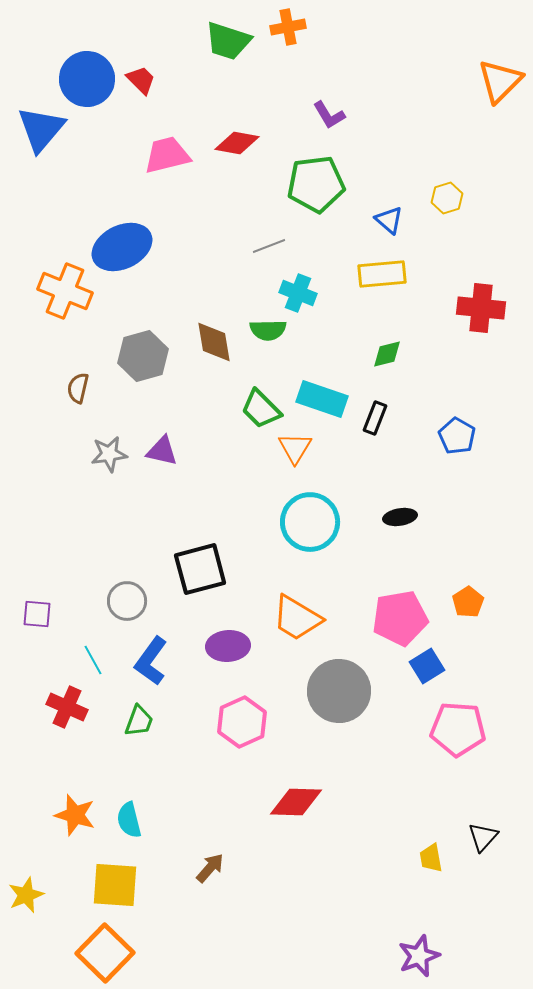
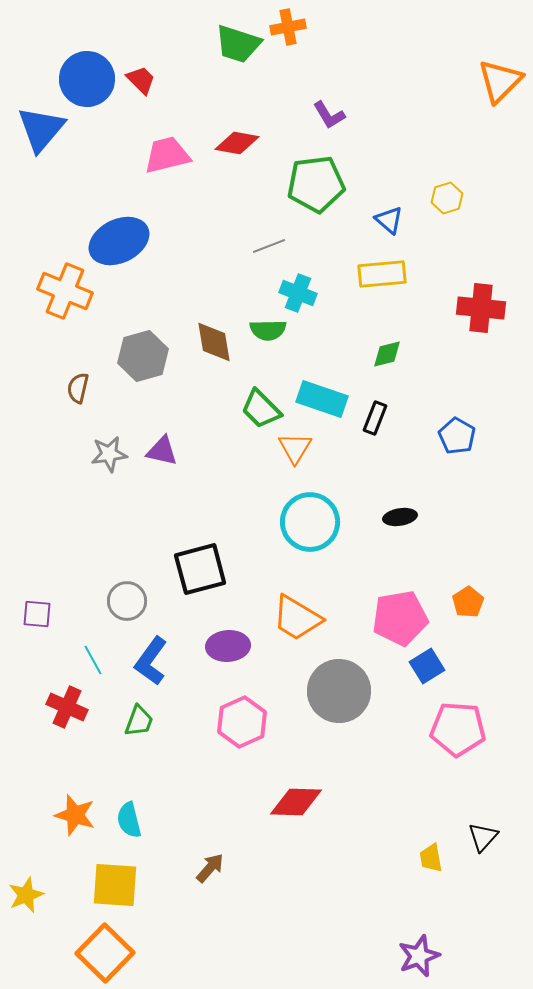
green trapezoid at (228, 41): moved 10 px right, 3 px down
blue ellipse at (122, 247): moved 3 px left, 6 px up
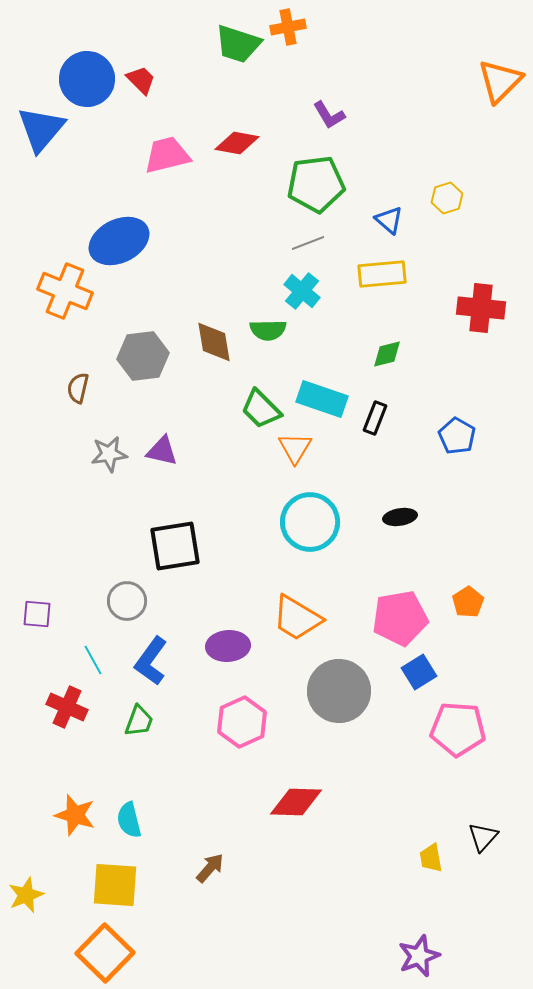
gray line at (269, 246): moved 39 px right, 3 px up
cyan cross at (298, 293): moved 4 px right, 2 px up; rotated 18 degrees clockwise
gray hexagon at (143, 356): rotated 9 degrees clockwise
black square at (200, 569): moved 25 px left, 23 px up; rotated 6 degrees clockwise
blue square at (427, 666): moved 8 px left, 6 px down
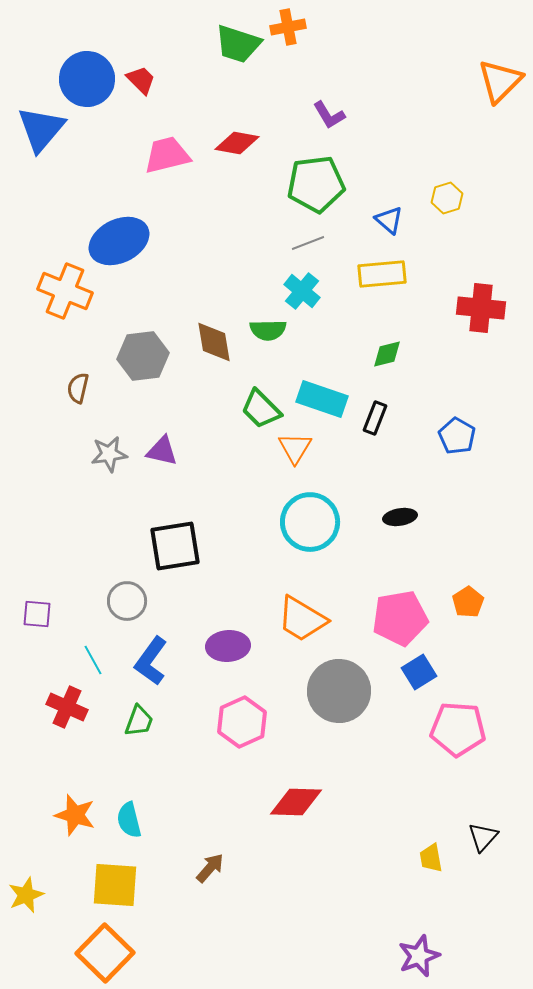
orange trapezoid at (297, 618): moved 5 px right, 1 px down
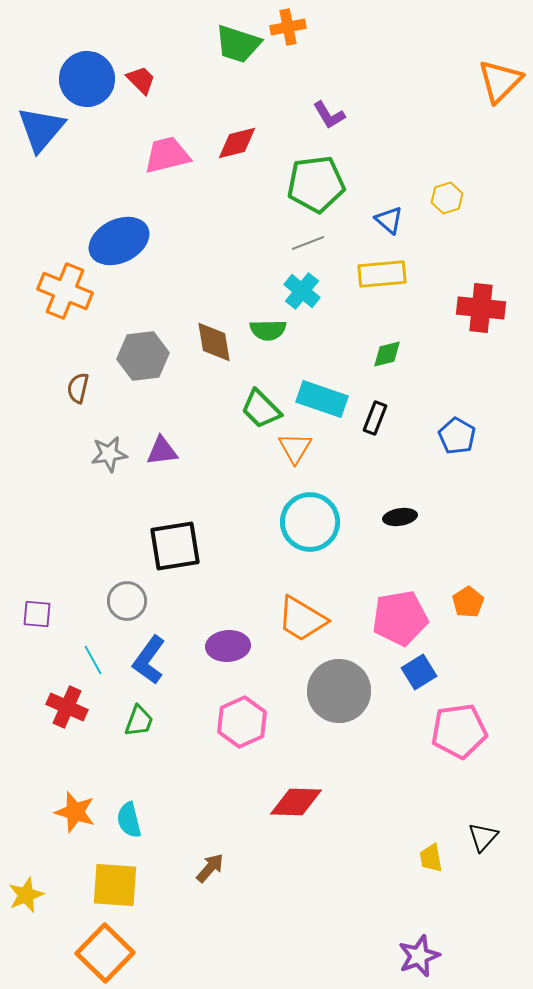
red diamond at (237, 143): rotated 24 degrees counterclockwise
purple triangle at (162, 451): rotated 20 degrees counterclockwise
blue L-shape at (151, 661): moved 2 px left, 1 px up
pink pentagon at (458, 729): moved 1 px right, 2 px down; rotated 12 degrees counterclockwise
orange star at (75, 815): moved 3 px up
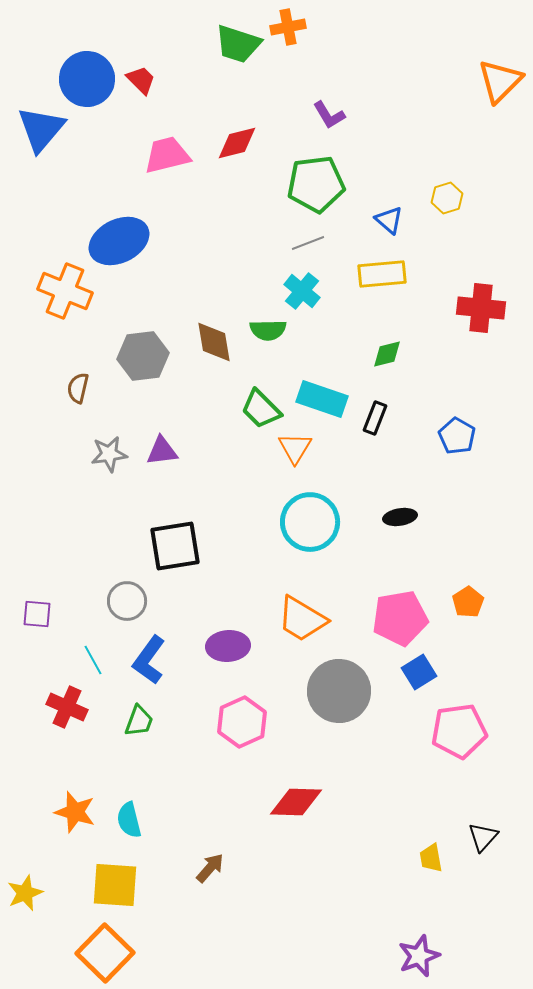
yellow star at (26, 895): moved 1 px left, 2 px up
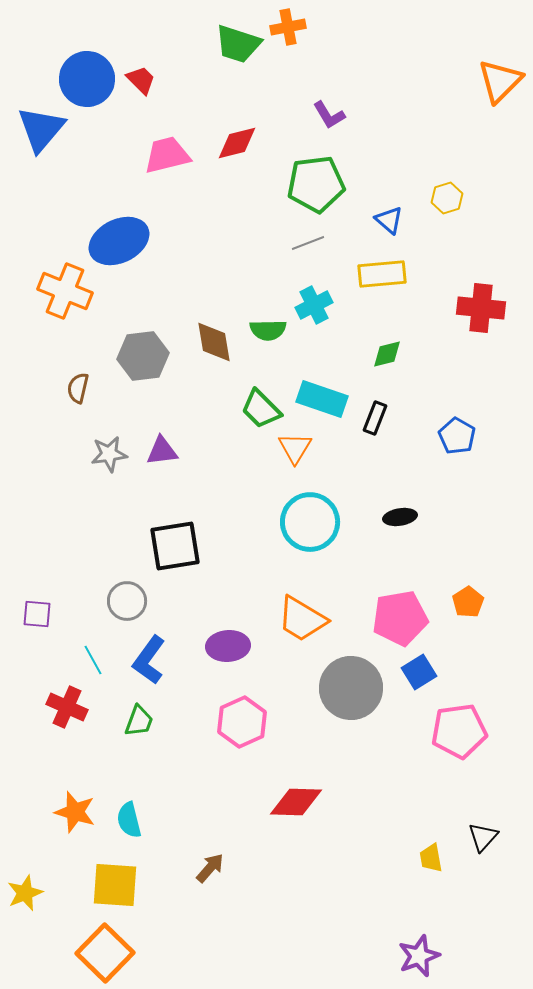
cyan cross at (302, 291): moved 12 px right, 14 px down; rotated 24 degrees clockwise
gray circle at (339, 691): moved 12 px right, 3 px up
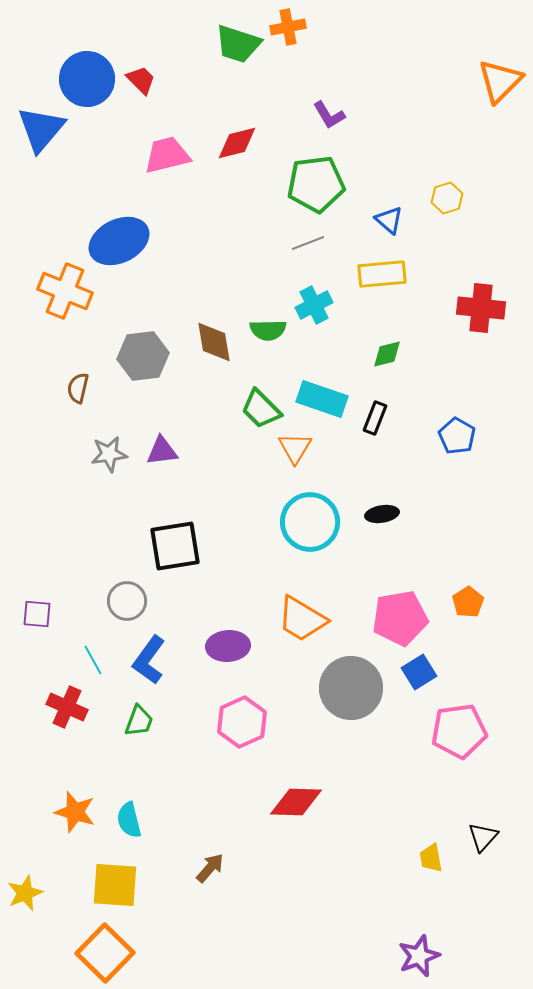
black ellipse at (400, 517): moved 18 px left, 3 px up
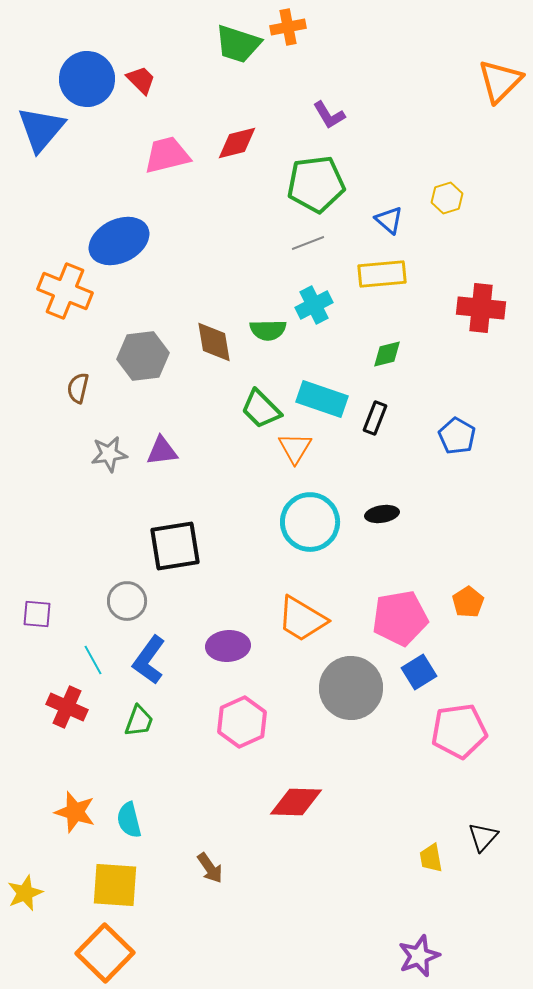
brown arrow at (210, 868): rotated 104 degrees clockwise
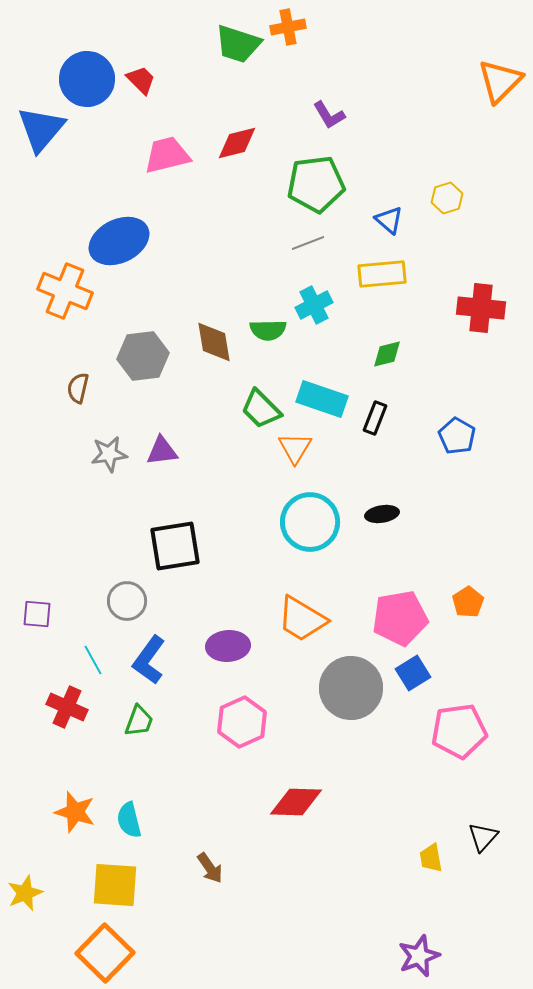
blue square at (419, 672): moved 6 px left, 1 px down
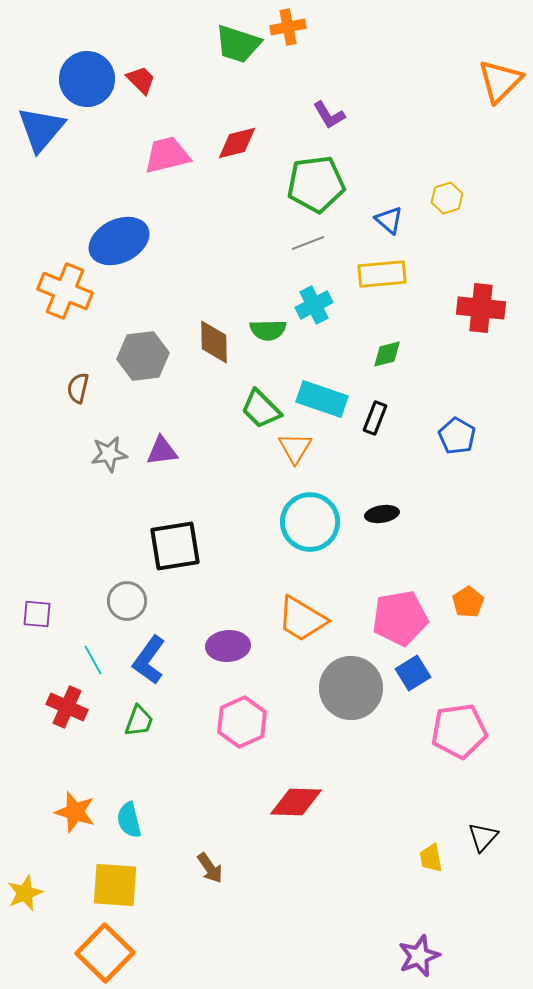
brown diamond at (214, 342): rotated 9 degrees clockwise
